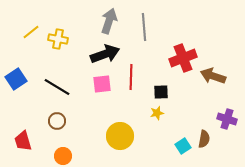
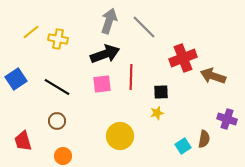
gray line: rotated 40 degrees counterclockwise
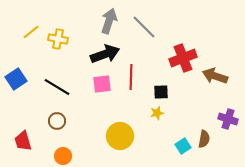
brown arrow: moved 2 px right
purple cross: moved 1 px right
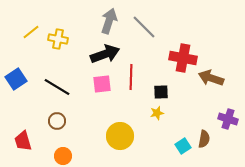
red cross: rotated 32 degrees clockwise
brown arrow: moved 4 px left, 2 px down
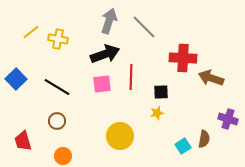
red cross: rotated 8 degrees counterclockwise
blue square: rotated 10 degrees counterclockwise
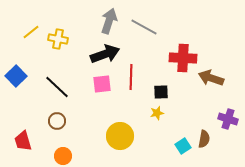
gray line: rotated 16 degrees counterclockwise
blue square: moved 3 px up
black line: rotated 12 degrees clockwise
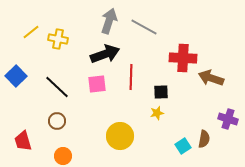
pink square: moved 5 px left
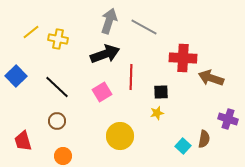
pink square: moved 5 px right, 8 px down; rotated 24 degrees counterclockwise
cyan square: rotated 14 degrees counterclockwise
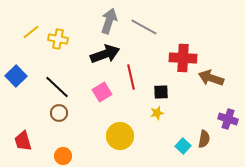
red line: rotated 15 degrees counterclockwise
brown circle: moved 2 px right, 8 px up
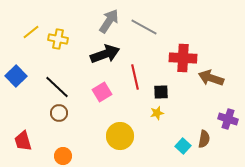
gray arrow: rotated 15 degrees clockwise
red line: moved 4 px right
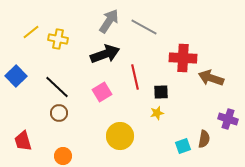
cyan square: rotated 28 degrees clockwise
